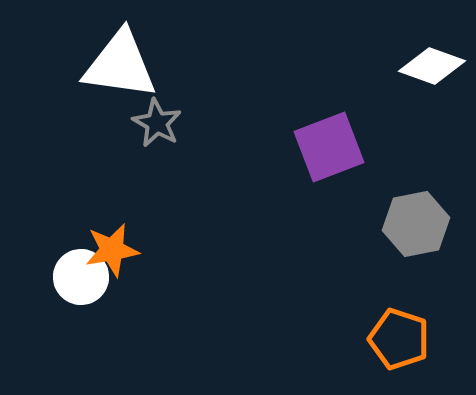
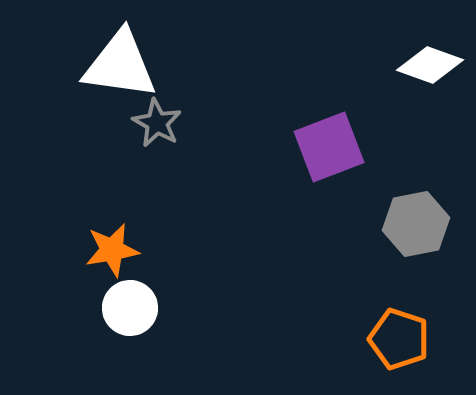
white diamond: moved 2 px left, 1 px up
white circle: moved 49 px right, 31 px down
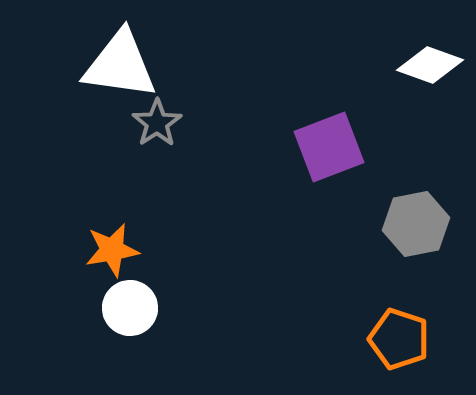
gray star: rotated 9 degrees clockwise
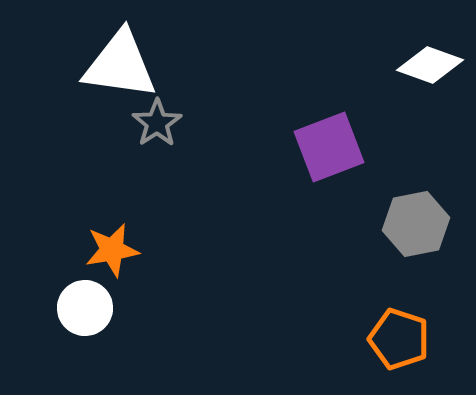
white circle: moved 45 px left
